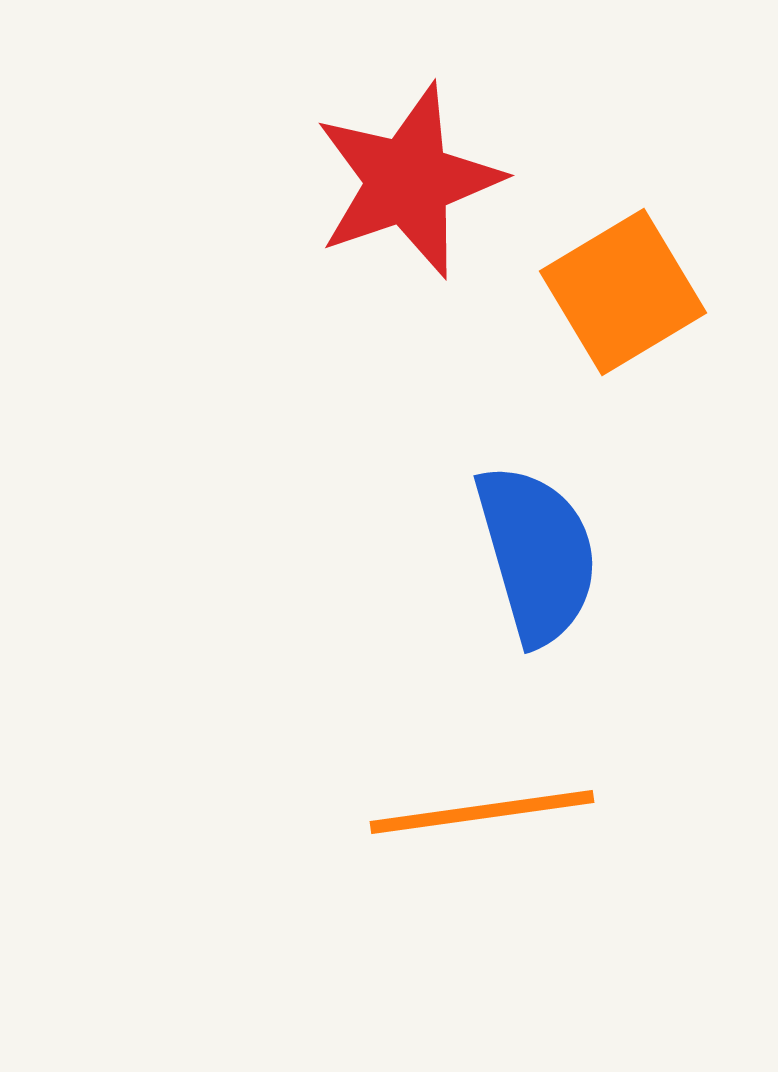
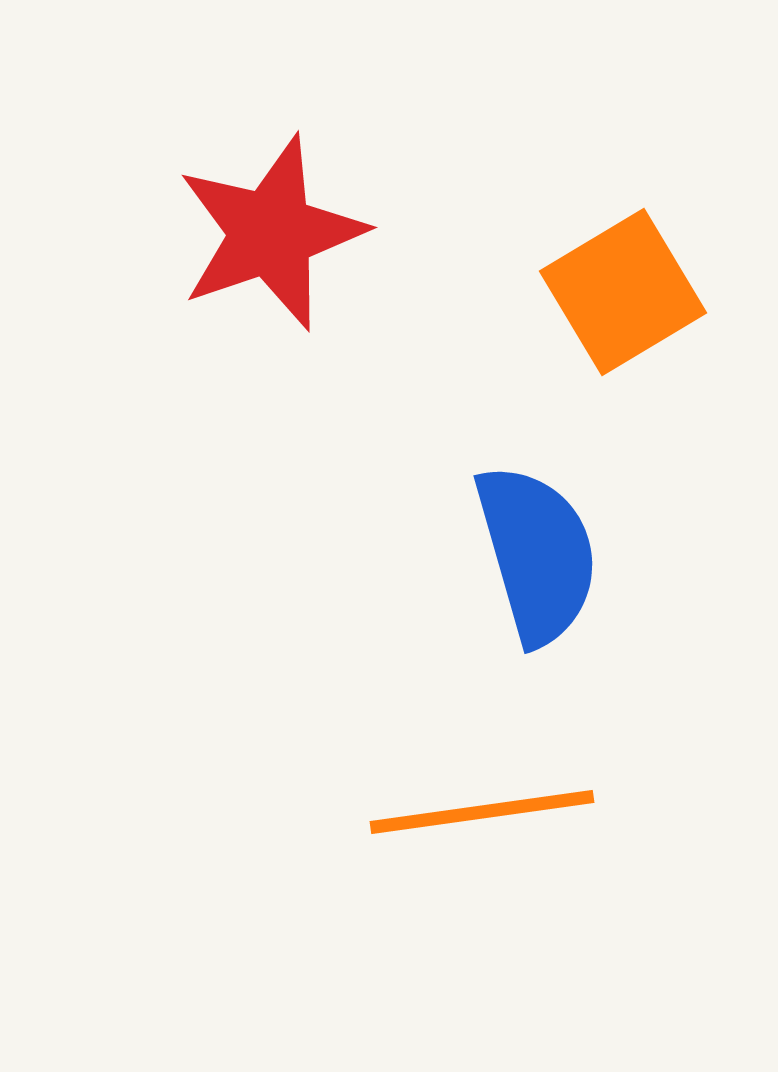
red star: moved 137 px left, 52 px down
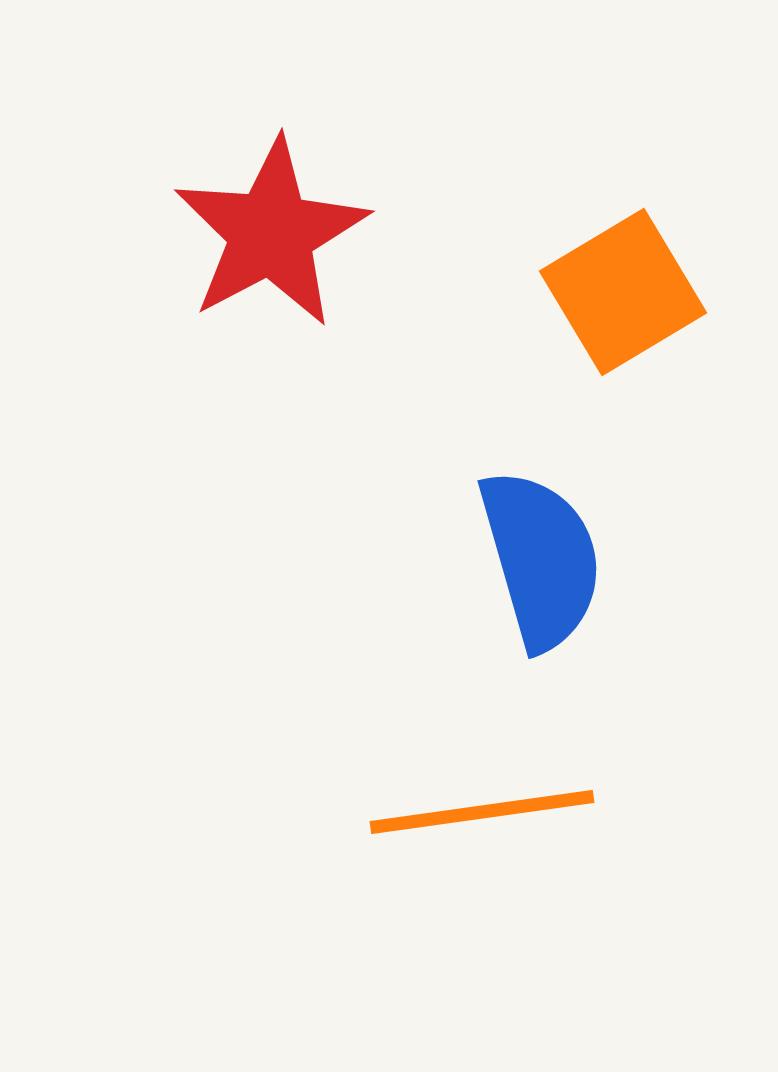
red star: rotated 9 degrees counterclockwise
blue semicircle: moved 4 px right, 5 px down
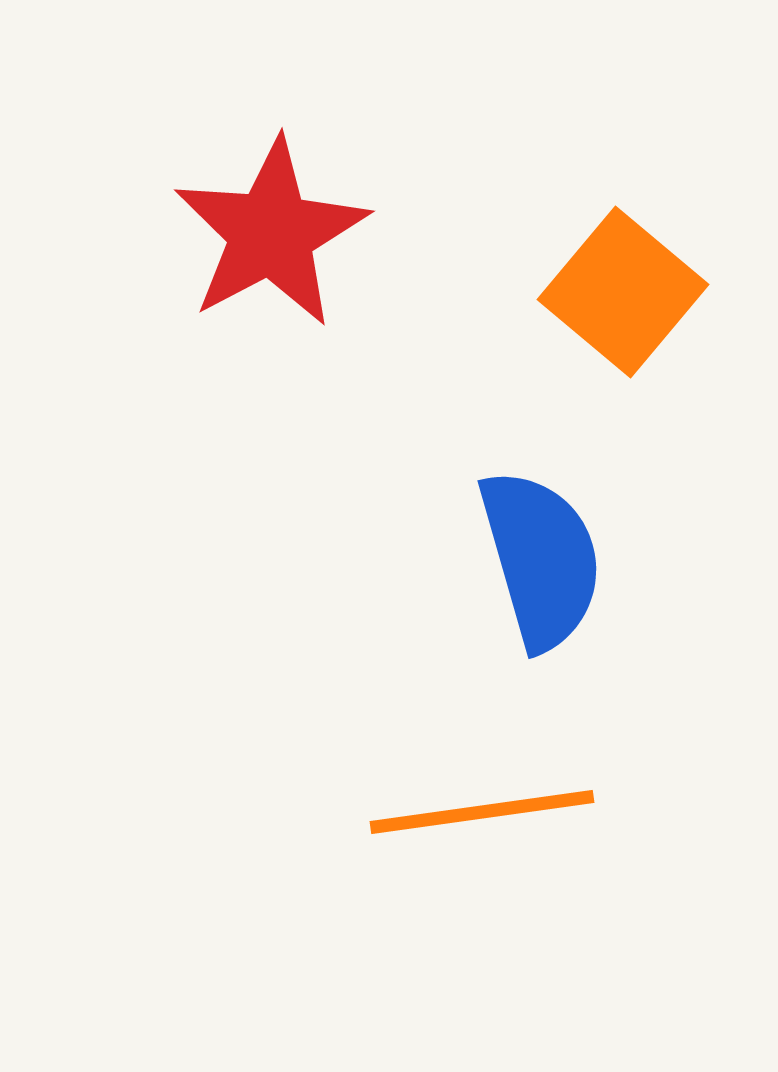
orange square: rotated 19 degrees counterclockwise
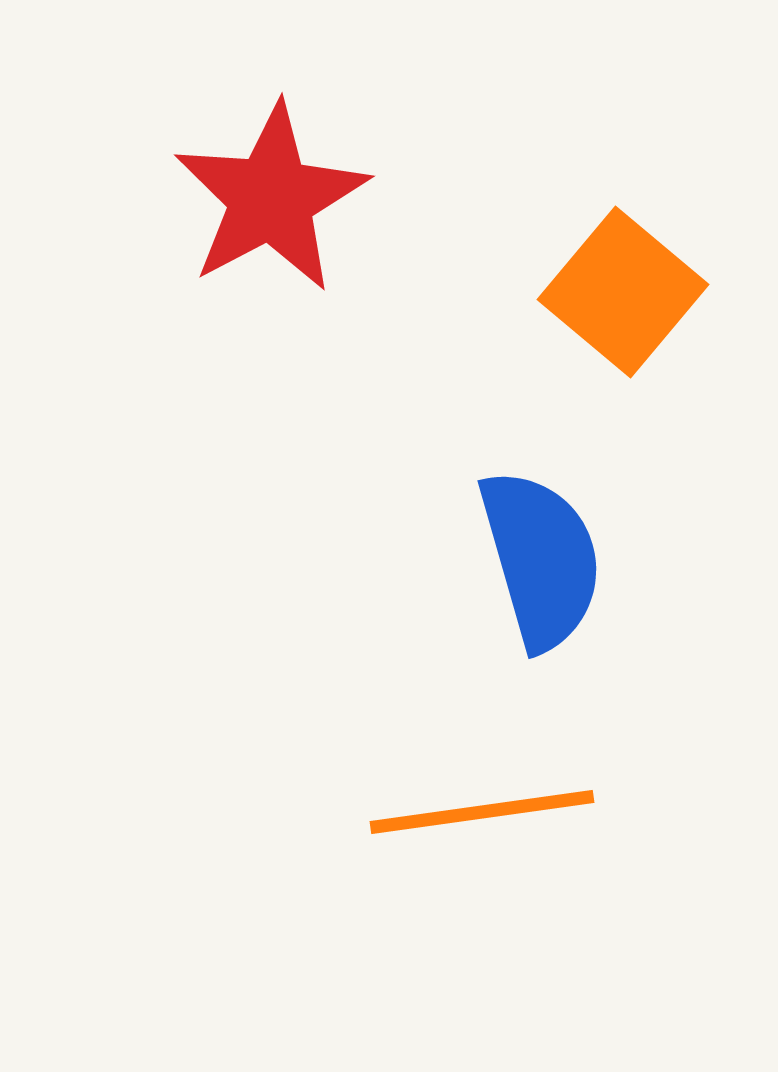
red star: moved 35 px up
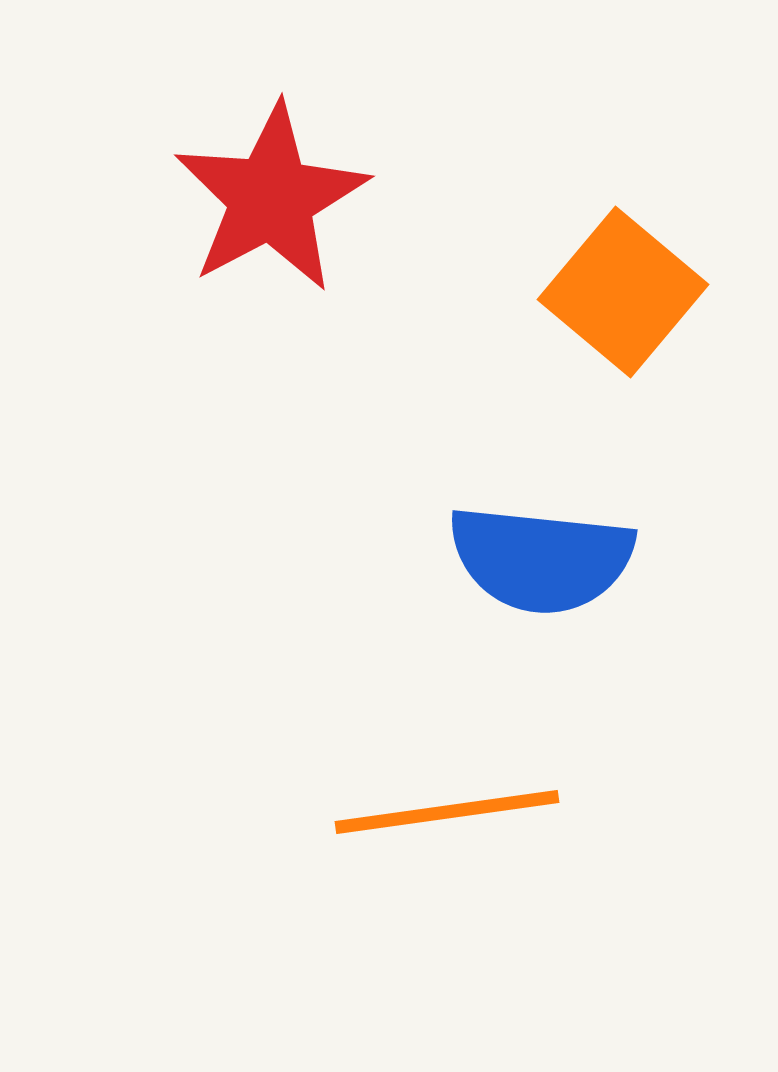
blue semicircle: rotated 112 degrees clockwise
orange line: moved 35 px left
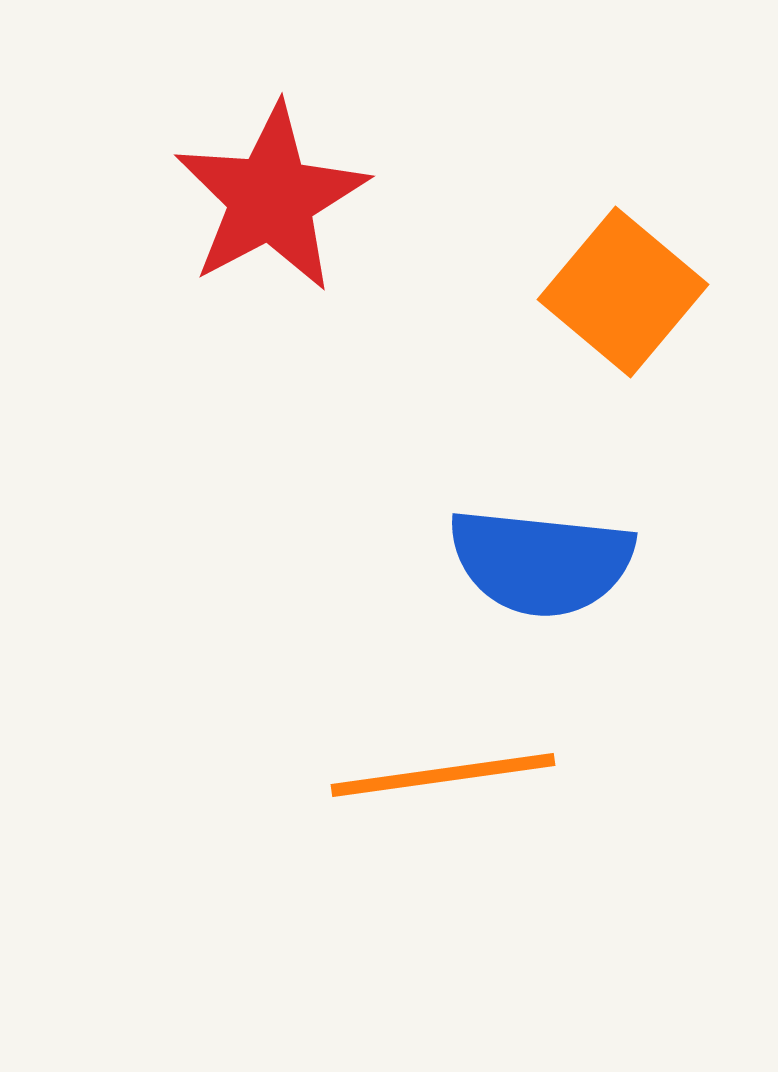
blue semicircle: moved 3 px down
orange line: moved 4 px left, 37 px up
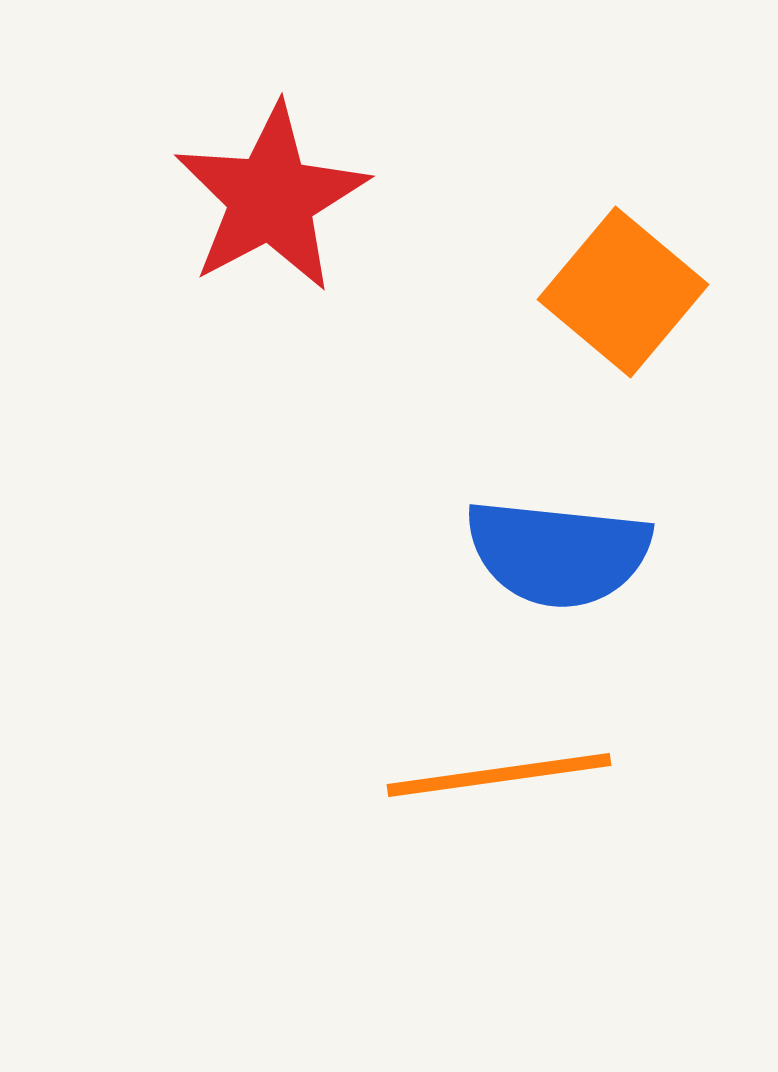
blue semicircle: moved 17 px right, 9 px up
orange line: moved 56 px right
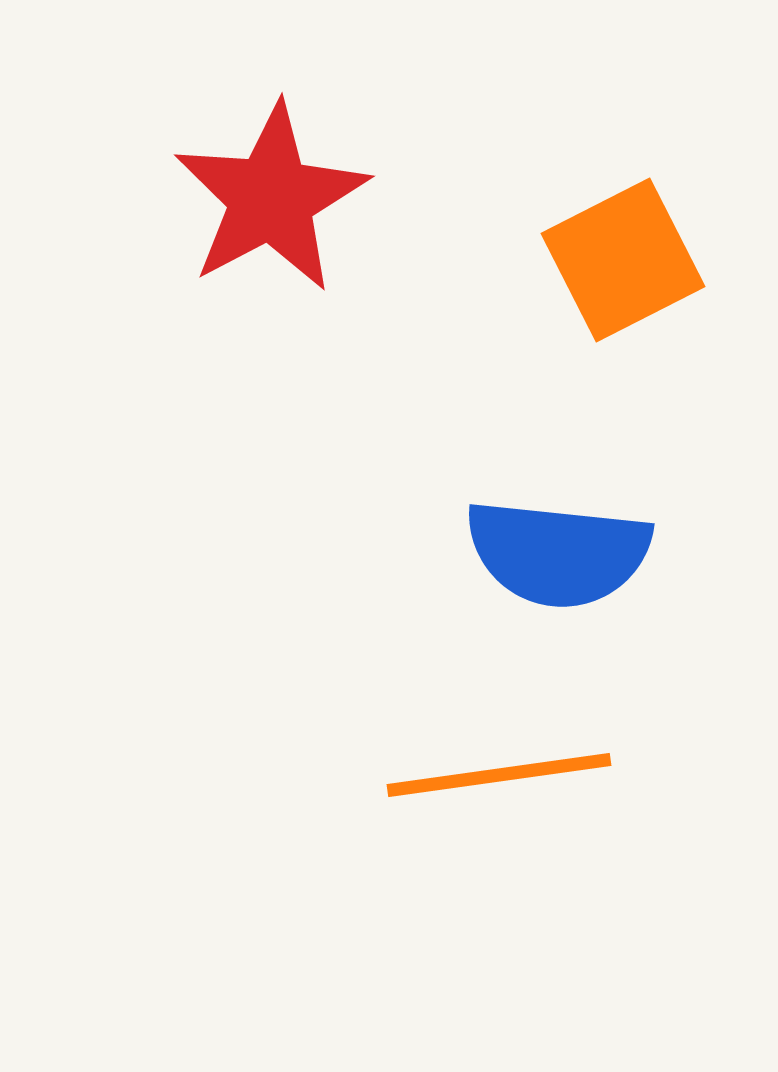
orange square: moved 32 px up; rotated 23 degrees clockwise
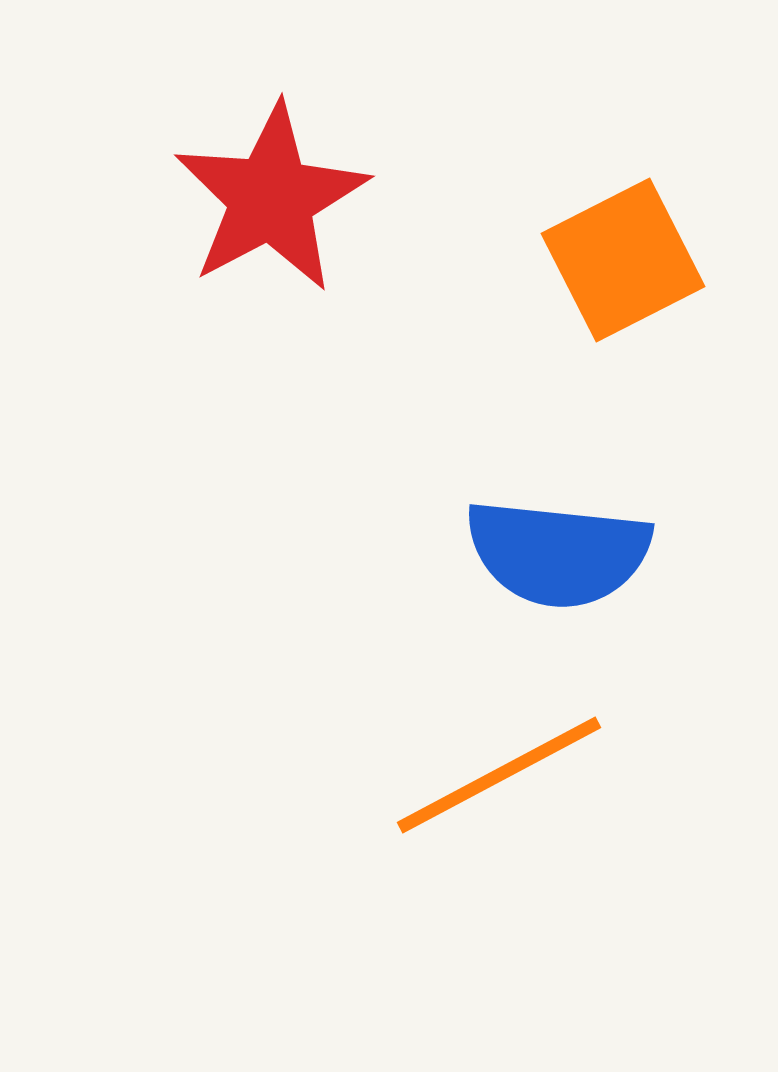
orange line: rotated 20 degrees counterclockwise
